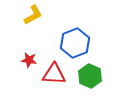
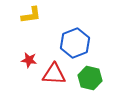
yellow L-shape: moved 2 px left; rotated 20 degrees clockwise
green hexagon: moved 2 px down; rotated 10 degrees counterclockwise
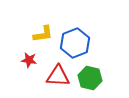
yellow L-shape: moved 12 px right, 19 px down
red triangle: moved 4 px right, 2 px down
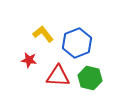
yellow L-shape: rotated 120 degrees counterclockwise
blue hexagon: moved 2 px right
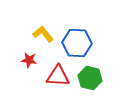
blue hexagon: rotated 24 degrees clockwise
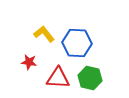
yellow L-shape: moved 1 px right
red star: moved 2 px down
red triangle: moved 2 px down
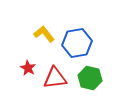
blue hexagon: rotated 12 degrees counterclockwise
red star: moved 1 px left, 6 px down; rotated 21 degrees clockwise
red triangle: moved 3 px left; rotated 10 degrees counterclockwise
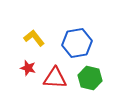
yellow L-shape: moved 10 px left, 4 px down
red star: rotated 14 degrees counterclockwise
red triangle: rotated 10 degrees clockwise
